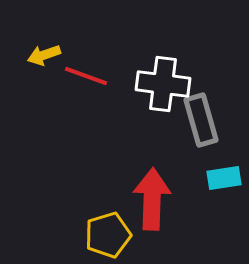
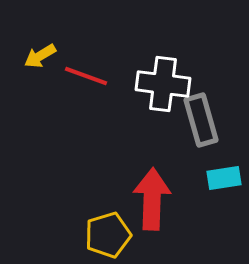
yellow arrow: moved 4 px left, 1 px down; rotated 12 degrees counterclockwise
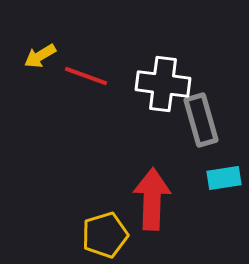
yellow pentagon: moved 3 px left
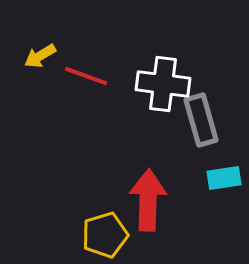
red arrow: moved 4 px left, 1 px down
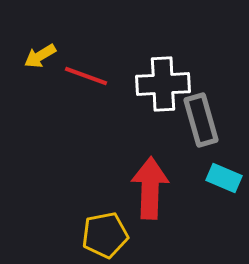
white cross: rotated 10 degrees counterclockwise
cyan rectangle: rotated 32 degrees clockwise
red arrow: moved 2 px right, 12 px up
yellow pentagon: rotated 6 degrees clockwise
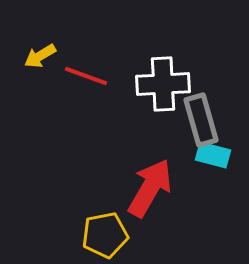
cyan rectangle: moved 11 px left, 23 px up; rotated 8 degrees counterclockwise
red arrow: rotated 28 degrees clockwise
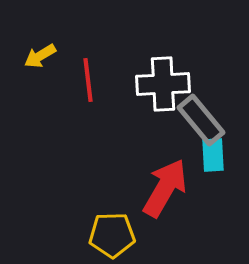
red line: moved 2 px right, 4 px down; rotated 63 degrees clockwise
gray rectangle: rotated 24 degrees counterclockwise
cyan rectangle: rotated 72 degrees clockwise
red arrow: moved 15 px right
yellow pentagon: moved 7 px right; rotated 9 degrees clockwise
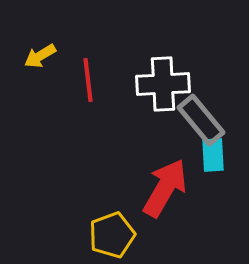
yellow pentagon: rotated 18 degrees counterclockwise
